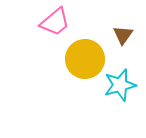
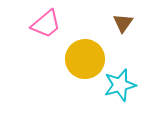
pink trapezoid: moved 9 px left, 2 px down
brown triangle: moved 12 px up
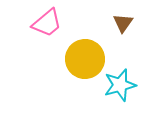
pink trapezoid: moved 1 px right, 1 px up
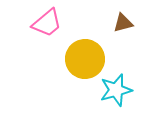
brown triangle: rotated 40 degrees clockwise
cyan star: moved 4 px left, 5 px down
